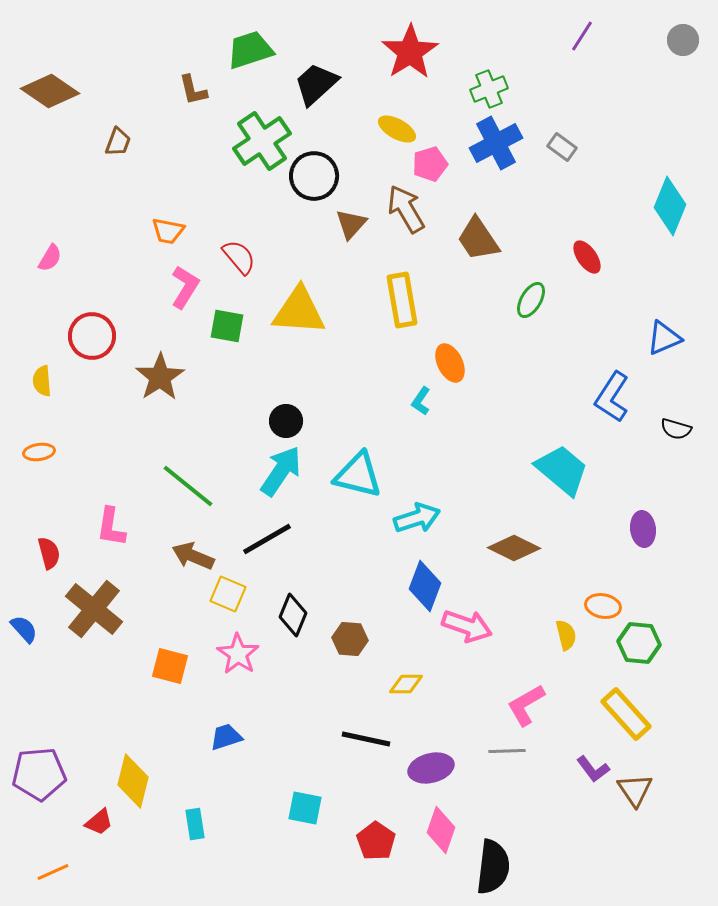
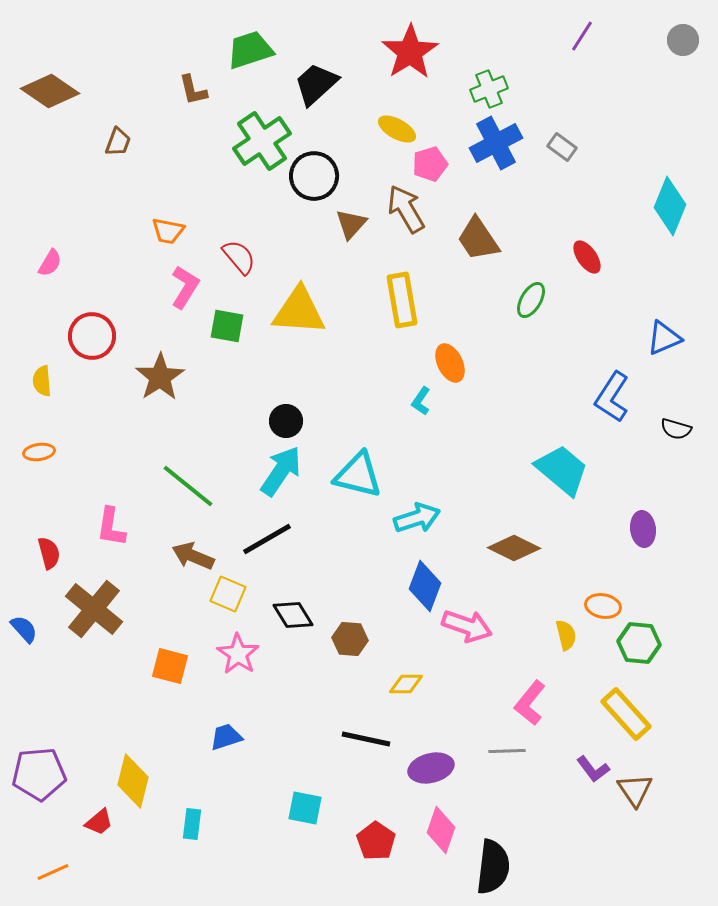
pink semicircle at (50, 258): moved 5 px down
black diamond at (293, 615): rotated 54 degrees counterclockwise
pink L-shape at (526, 705): moved 4 px right, 2 px up; rotated 21 degrees counterclockwise
cyan rectangle at (195, 824): moved 3 px left; rotated 16 degrees clockwise
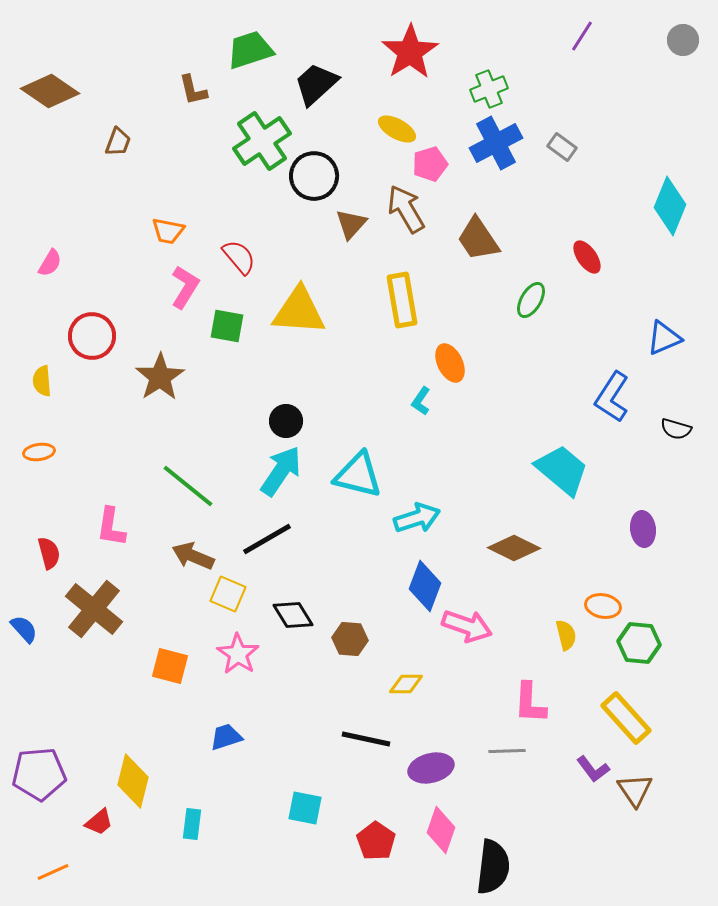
pink L-shape at (530, 703): rotated 36 degrees counterclockwise
yellow rectangle at (626, 714): moved 4 px down
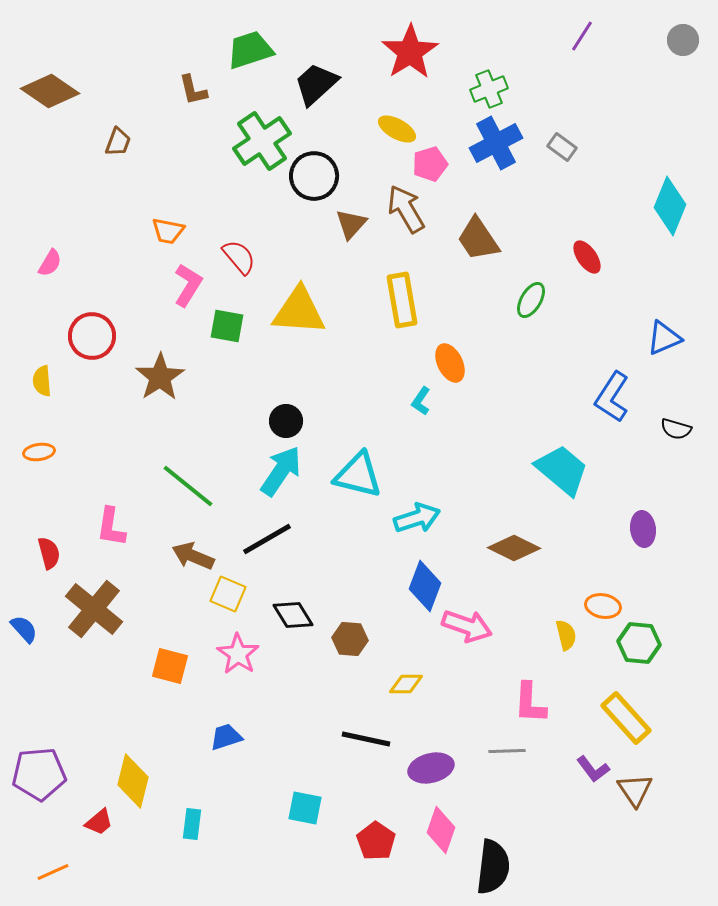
pink L-shape at (185, 287): moved 3 px right, 2 px up
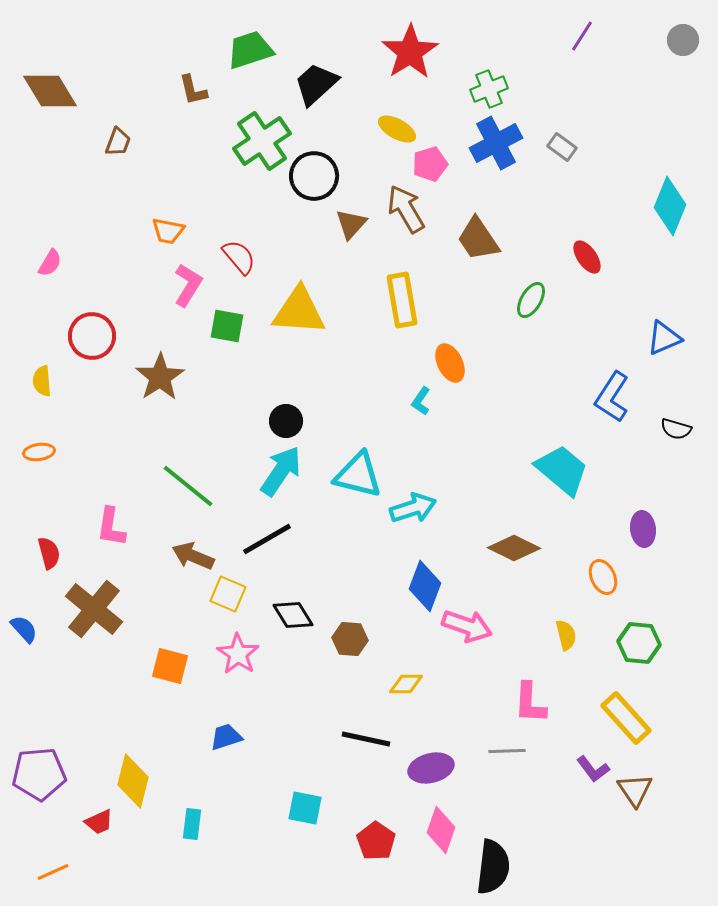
brown diamond at (50, 91): rotated 24 degrees clockwise
cyan arrow at (417, 518): moved 4 px left, 10 px up
orange ellipse at (603, 606): moved 29 px up; rotated 56 degrees clockwise
red trapezoid at (99, 822): rotated 16 degrees clockwise
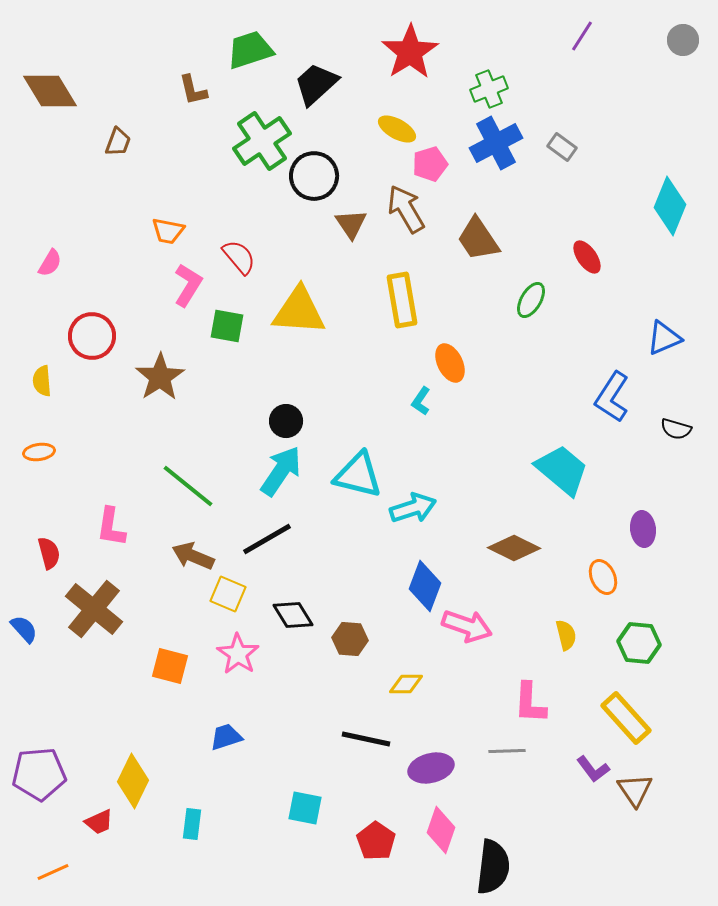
brown triangle at (351, 224): rotated 16 degrees counterclockwise
yellow diamond at (133, 781): rotated 12 degrees clockwise
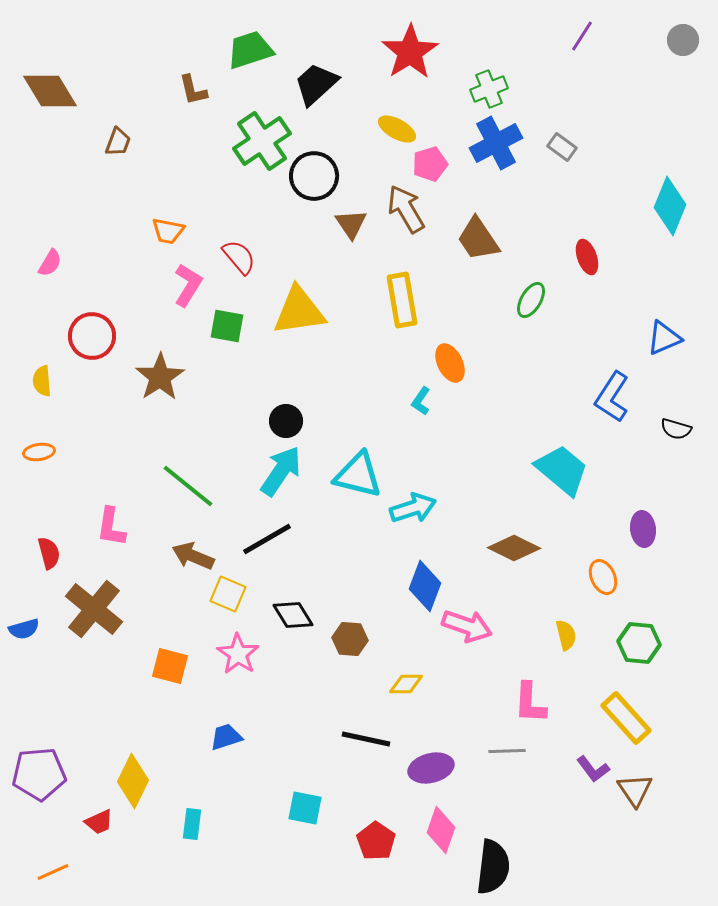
red ellipse at (587, 257): rotated 16 degrees clockwise
yellow triangle at (299, 311): rotated 12 degrees counterclockwise
blue semicircle at (24, 629): rotated 116 degrees clockwise
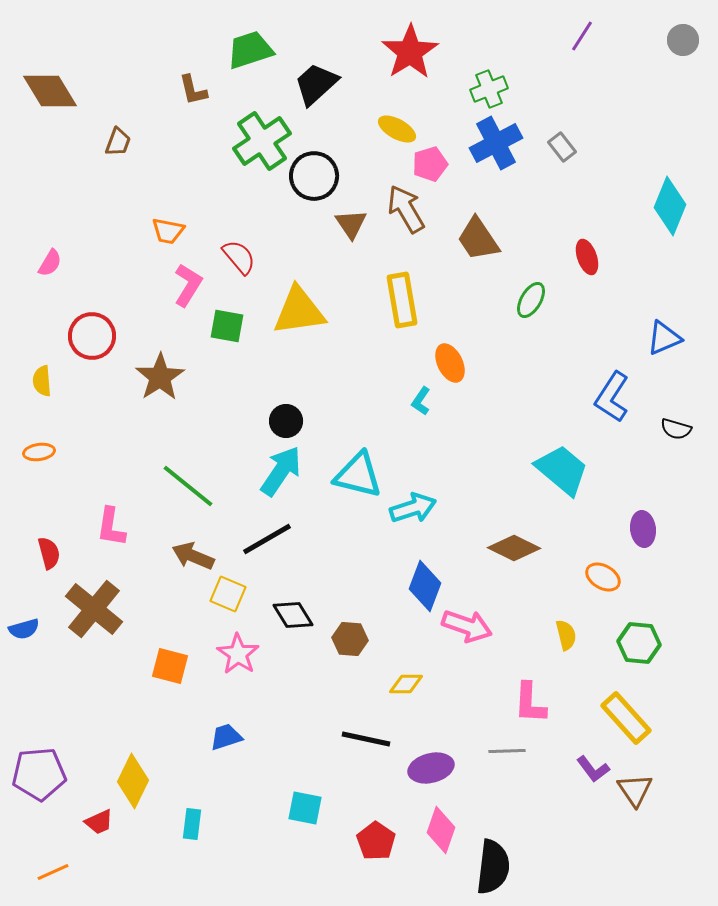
gray rectangle at (562, 147): rotated 16 degrees clockwise
orange ellipse at (603, 577): rotated 36 degrees counterclockwise
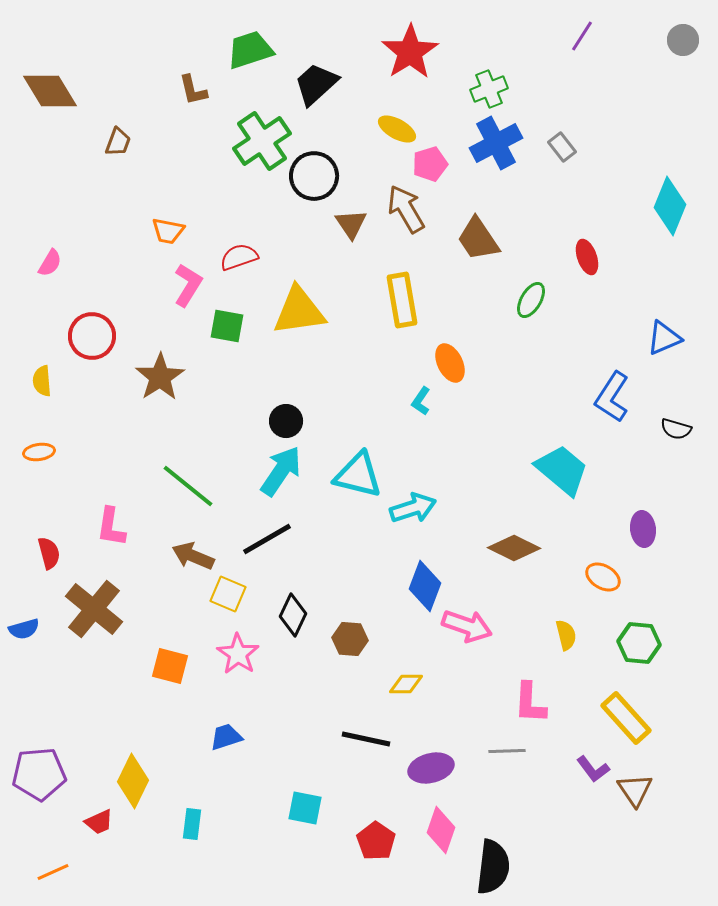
red semicircle at (239, 257): rotated 69 degrees counterclockwise
black diamond at (293, 615): rotated 57 degrees clockwise
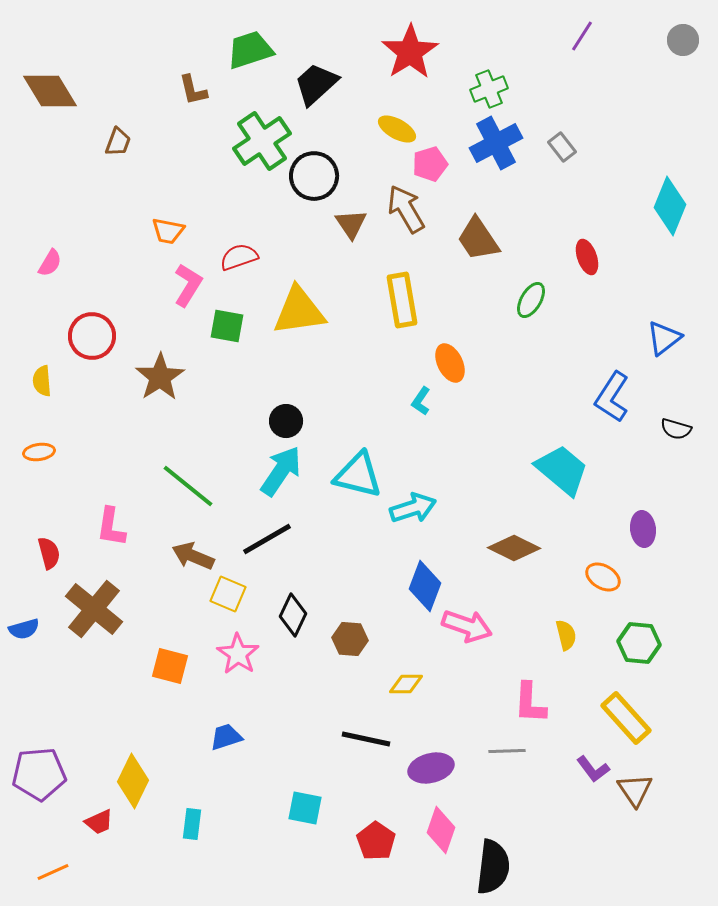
blue triangle at (664, 338): rotated 15 degrees counterclockwise
